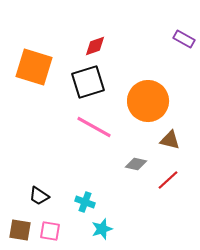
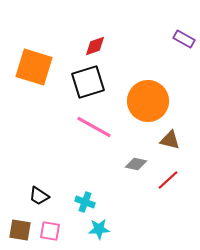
cyan star: moved 3 px left; rotated 15 degrees clockwise
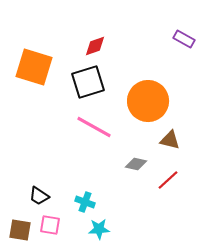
pink square: moved 6 px up
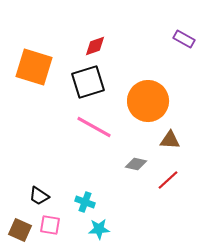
brown triangle: rotated 10 degrees counterclockwise
brown square: rotated 15 degrees clockwise
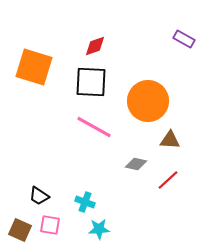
black square: moved 3 px right; rotated 20 degrees clockwise
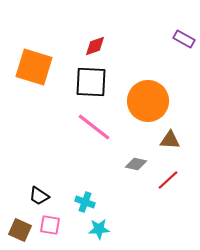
pink line: rotated 9 degrees clockwise
